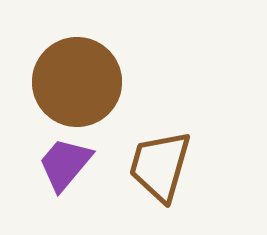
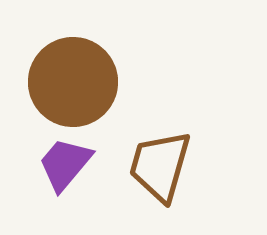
brown circle: moved 4 px left
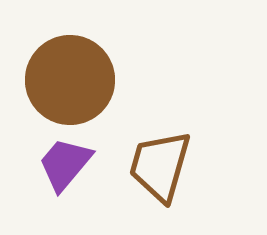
brown circle: moved 3 px left, 2 px up
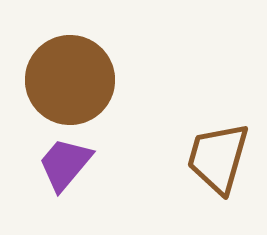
brown trapezoid: moved 58 px right, 8 px up
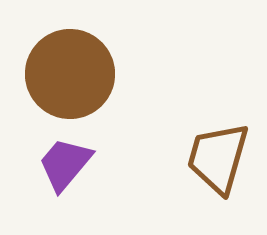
brown circle: moved 6 px up
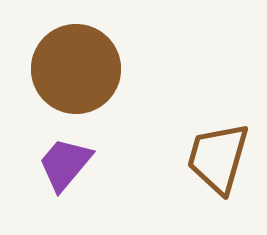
brown circle: moved 6 px right, 5 px up
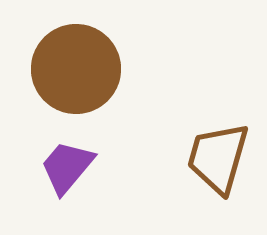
purple trapezoid: moved 2 px right, 3 px down
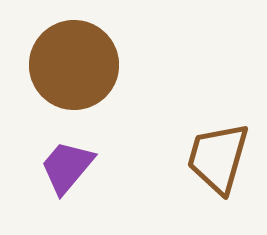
brown circle: moved 2 px left, 4 px up
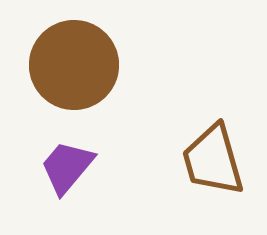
brown trapezoid: moved 5 px left, 2 px down; rotated 32 degrees counterclockwise
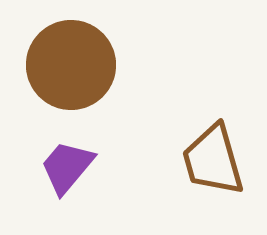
brown circle: moved 3 px left
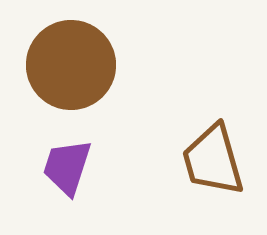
purple trapezoid: rotated 22 degrees counterclockwise
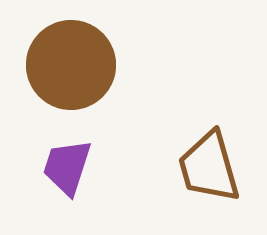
brown trapezoid: moved 4 px left, 7 px down
